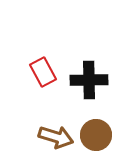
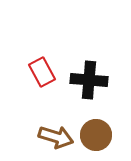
red rectangle: moved 1 px left
black cross: rotated 6 degrees clockwise
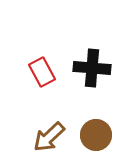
black cross: moved 3 px right, 12 px up
brown arrow: moved 7 px left; rotated 120 degrees clockwise
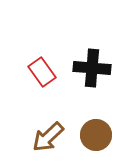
red rectangle: rotated 8 degrees counterclockwise
brown arrow: moved 1 px left
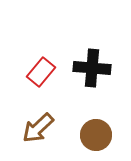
red rectangle: moved 1 px left; rotated 76 degrees clockwise
brown arrow: moved 10 px left, 9 px up
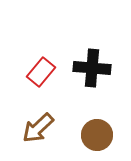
brown circle: moved 1 px right
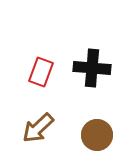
red rectangle: rotated 20 degrees counterclockwise
